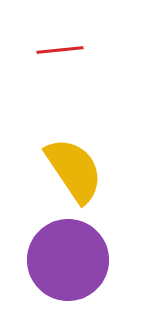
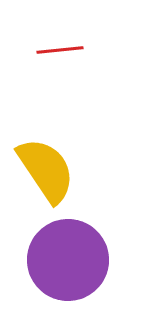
yellow semicircle: moved 28 px left
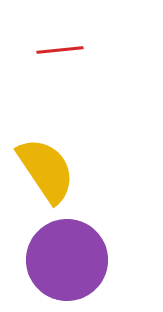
purple circle: moved 1 px left
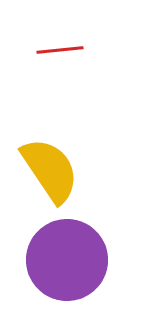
yellow semicircle: moved 4 px right
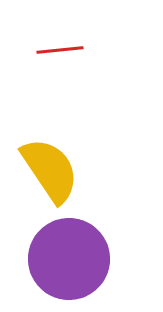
purple circle: moved 2 px right, 1 px up
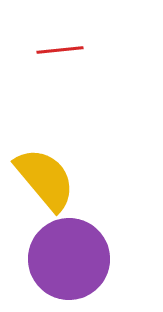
yellow semicircle: moved 5 px left, 9 px down; rotated 6 degrees counterclockwise
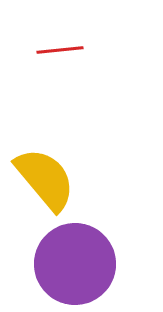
purple circle: moved 6 px right, 5 px down
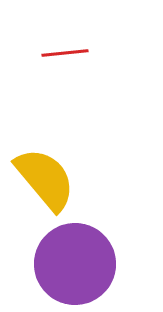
red line: moved 5 px right, 3 px down
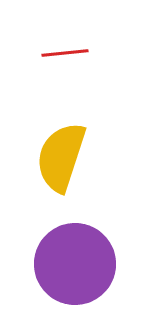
yellow semicircle: moved 16 px right, 22 px up; rotated 122 degrees counterclockwise
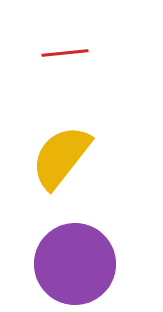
yellow semicircle: rotated 20 degrees clockwise
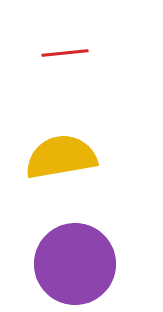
yellow semicircle: rotated 42 degrees clockwise
